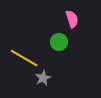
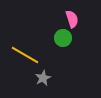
green circle: moved 4 px right, 4 px up
yellow line: moved 1 px right, 3 px up
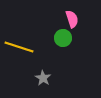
yellow line: moved 6 px left, 8 px up; rotated 12 degrees counterclockwise
gray star: rotated 14 degrees counterclockwise
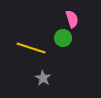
yellow line: moved 12 px right, 1 px down
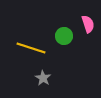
pink semicircle: moved 16 px right, 5 px down
green circle: moved 1 px right, 2 px up
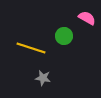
pink semicircle: moved 1 px left, 6 px up; rotated 42 degrees counterclockwise
gray star: rotated 21 degrees counterclockwise
